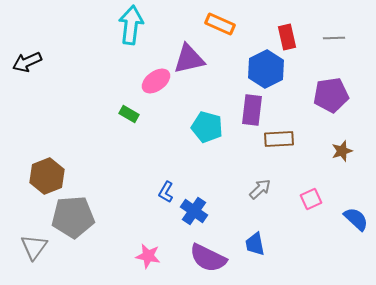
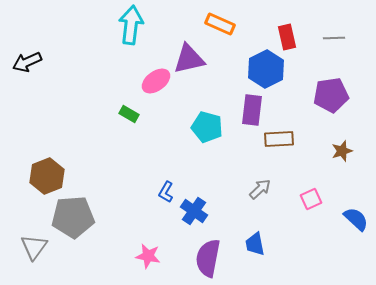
purple semicircle: rotated 75 degrees clockwise
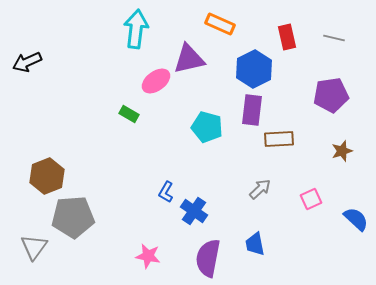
cyan arrow: moved 5 px right, 4 px down
gray line: rotated 15 degrees clockwise
blue hexagon: moved 12 px left
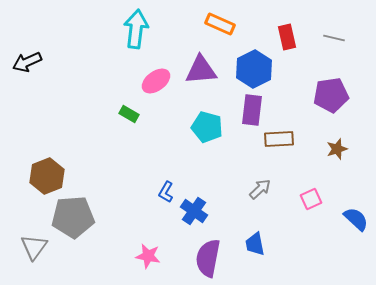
purple triangle: moved 12 px right, 11 px down; rotated 8 degrees clockwise
brown star: moved 5 px left, 2 px up
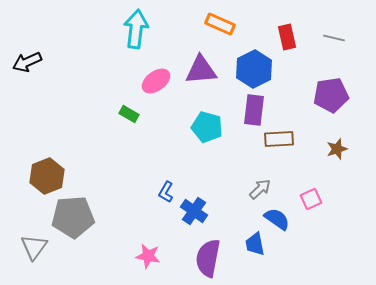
purple rectangle: moved 2 px right
blue semicircle: moved 79 px left; rotated 8 degrees counterclockwise
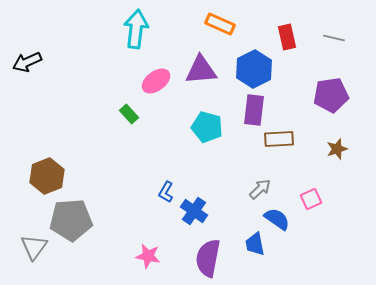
green rectangle: rotated 18 degrees clockwise
gray pentagon: moved 2 px left, 3 px down
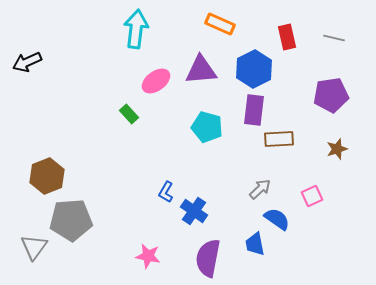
pink square: moved 1 px right, 3 px up
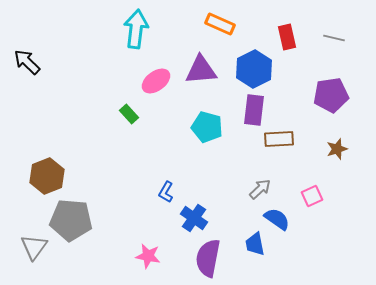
black arrow: rotated 68 degrees clockwise
blue cross: moved 7 px down
gray pentagon: rotated 9 degrees clockwise
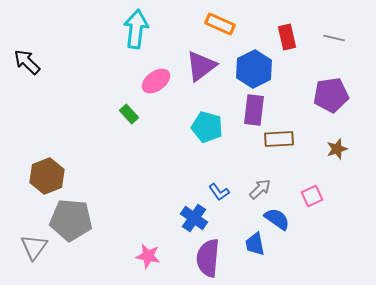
purple triangle: moved 4 px up; rotated 32 degrees counterclockwise
blue L-shape: moved 53 px right; rotated 65 degrees counterclockwise
purple semicircle: rotated 6 degrees counterclockwise
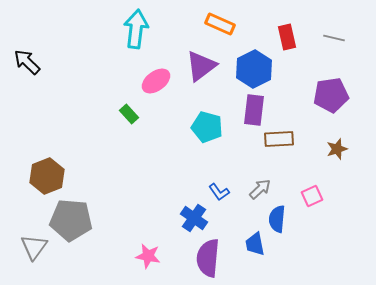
blue semicircle: rotated 120 degrees counterclockwise
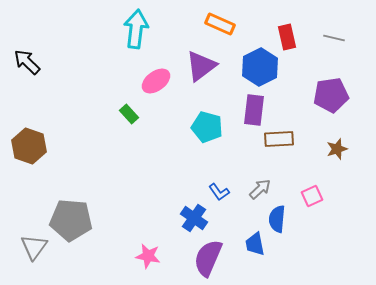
blue hexagon: moved 6 px right, 2 px up
brown hexagon: moved 18 px left, 30 px up; rotated 20 degrees counterclockwise
purple semicircle: rotated 18 degrees clockwise
